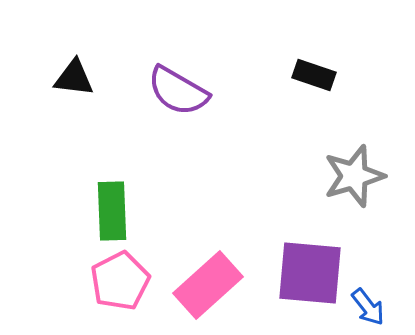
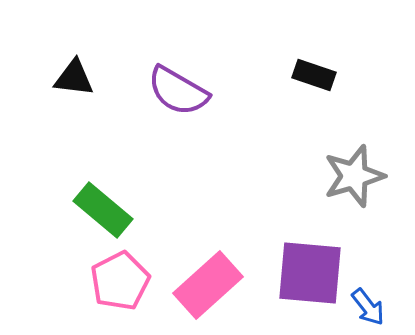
green rectangle: moved 9 px left, 1 px up; rotated 48 degrees counterclockwise
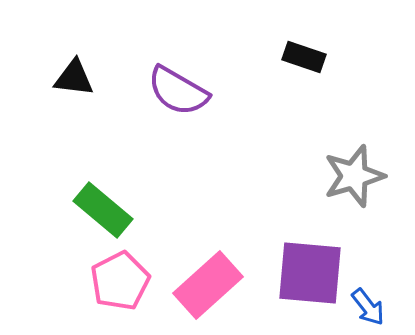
black rectangle: moved 10 px left, 18 px up
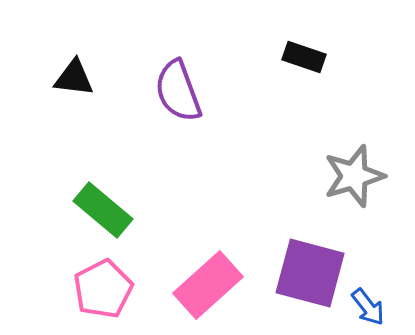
purple semicircle: rotated 40 degrees clockwise
purple square: rotated 10 degrees clockwise
pink pentagon: moved 17 px left, 8 px down
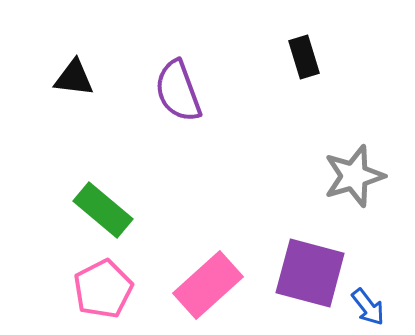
black rectangle: rotated 54 degrees clockwise
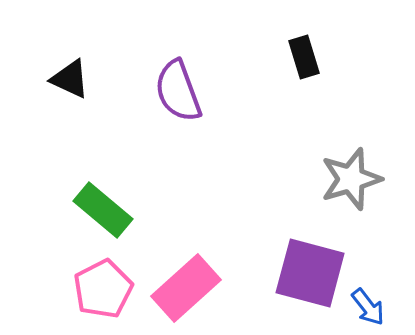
black triangle: moved 4 px left, 1 px down; rotated 18 degrees clockwise
gray star: moved 3 px left, 3 px down
pink rectangle: moved 22 px left, 3 px down
